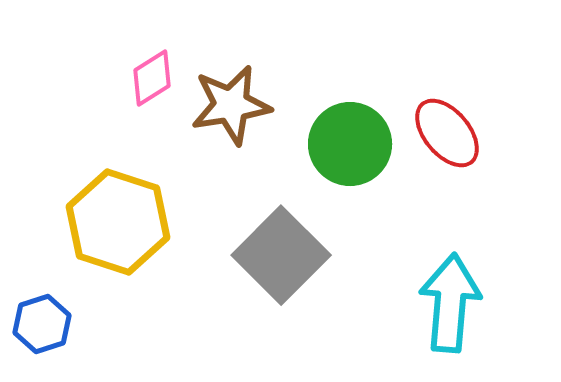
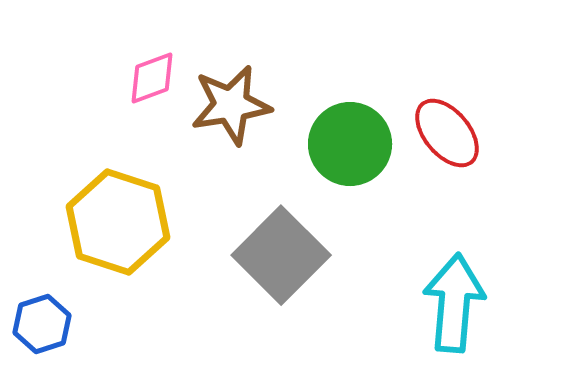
pink diamond: rotated 12 degrees clockwise
cyan arrow: moved 4 px right
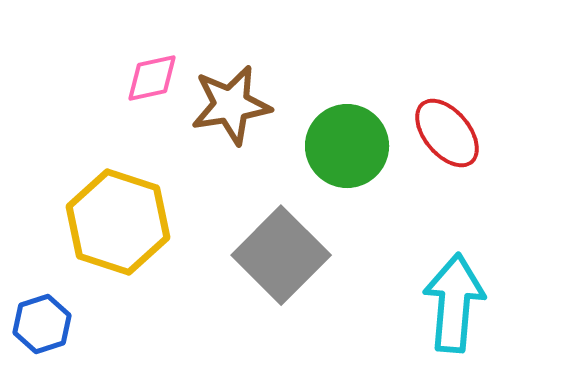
pink diamond: rotated 8 degrees clockwise
green circle: moved 3 px left, 2 px down
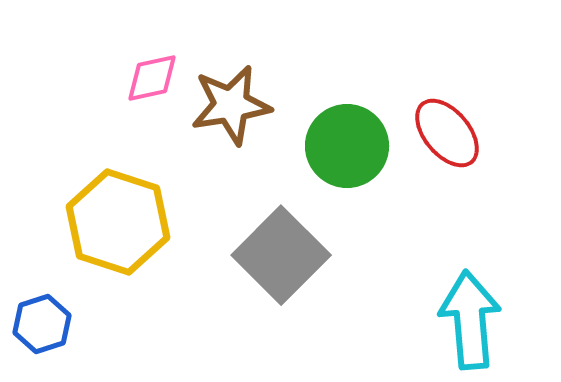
cyan arrow: moved 16 px right, 17 px down; rotated 10 degrees counterclockwise
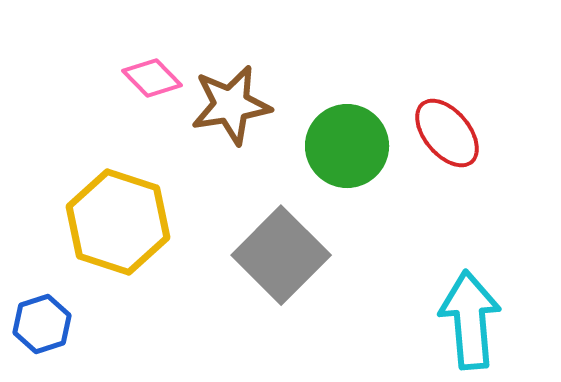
pink diamond: rotated 58 degrees clockwise
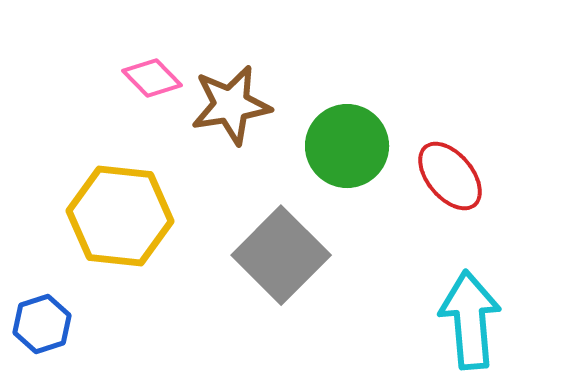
red ellipse: moved 3 px right, 43 px down
yellow hexagon: moved 2 px right, 6 px up; rotated 12 degrees counterclockwise
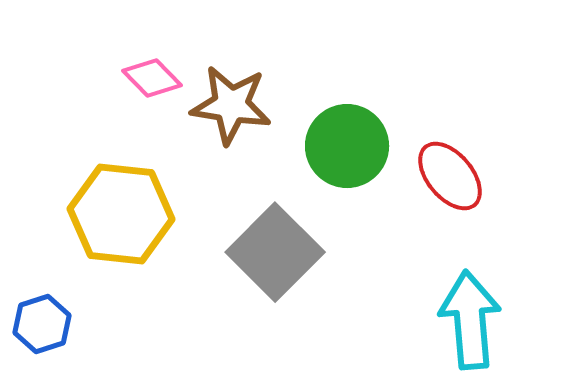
brown star: rotated 18 degrees clockwise
yellow hexagon: moved 1 px right, 2 px up
gray square: moved 6 px left, 3 px up
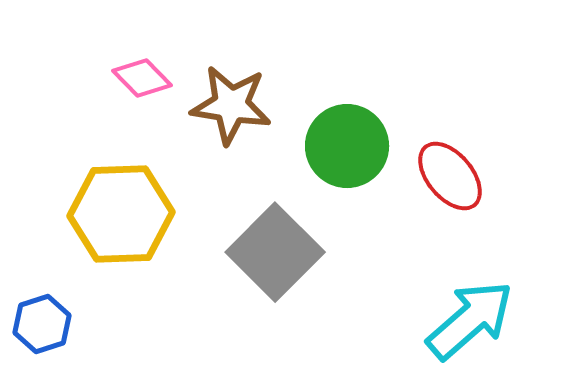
pink diamond: moved 10 px left
yellow hexagon: rotated 8 degrees counterclockwise
cyan arrow: rotated 54 degrees clockwise
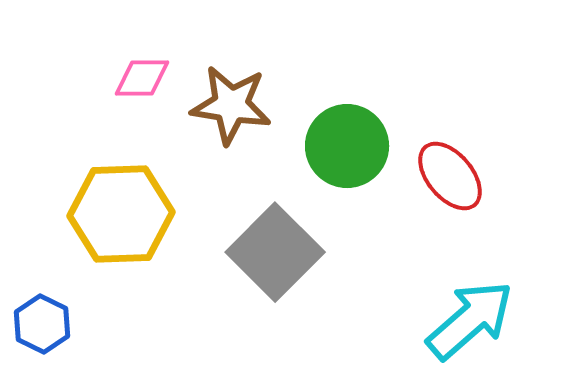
pink diamond: rotated 46 degrees counterclockwise
blue hexagon: rotated 16 degrees counterclockwise
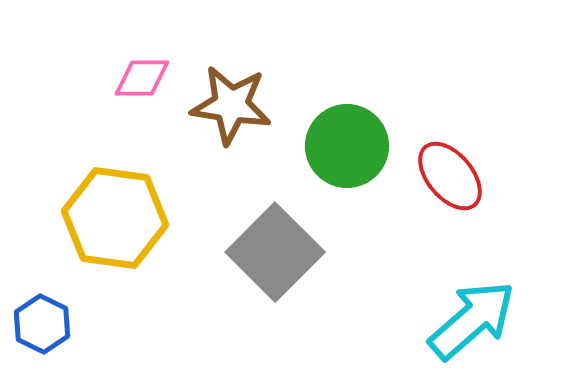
yellow hexagon: moved 6 px left, 4 px down; rotated 10 degrees clockwise
cyan arrow: moved 2 px right
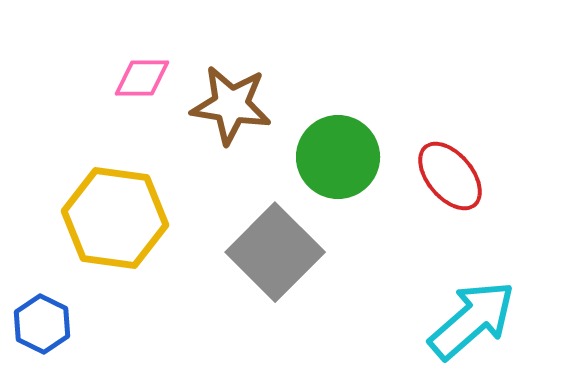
green circle: moved 9 px left, 11 px down
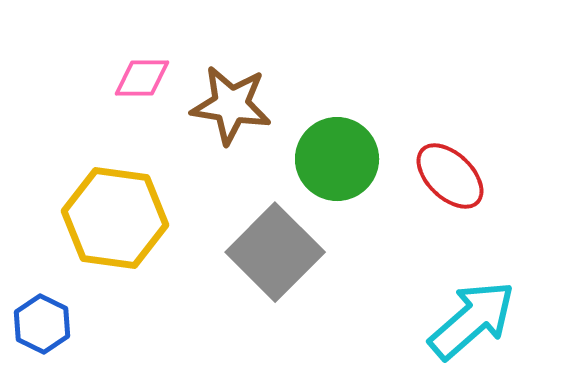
green circle: moved 1 px left, 2 px down
red ellipse: rotated 6 degrees counterclockwise
